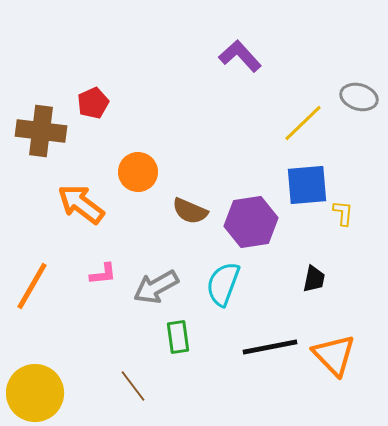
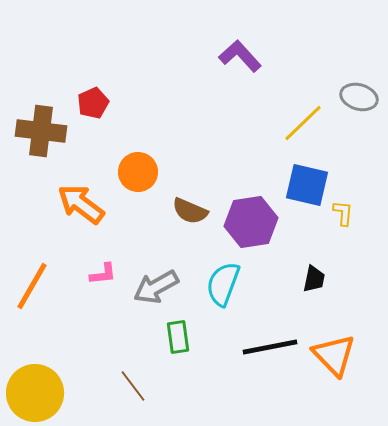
blue square: rotated 18 degrees clockwise
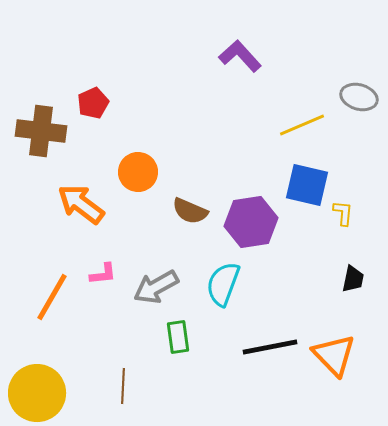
yellow line: moved 1 px left, 2 px down; rotated 21 degrees clockwise
black trapezoid: moved 39 px right
orange line: moved 20 px right, 11 px down
brown line: moved 10 px left; rotated 40 degrees clockwise
yellow circle: moved 2 px right
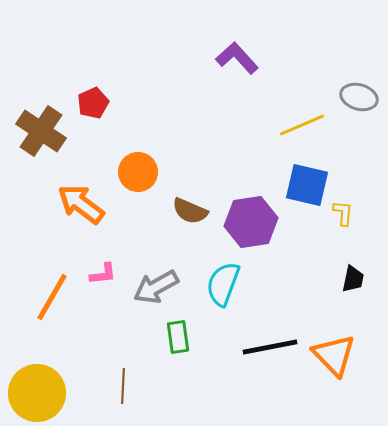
purple L-shape: moved 3 px left, 2 px down
brown cross: rotated 27 degrees clockwise
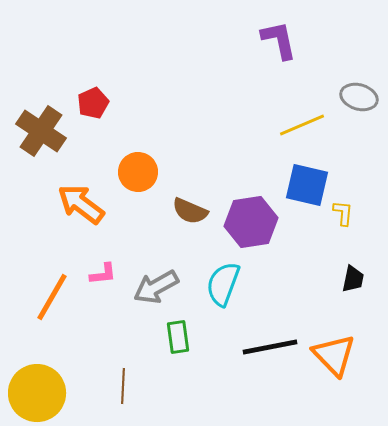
purple L-shape: moved 42 px right, 18 px up; rotated 30 degrees clockwise
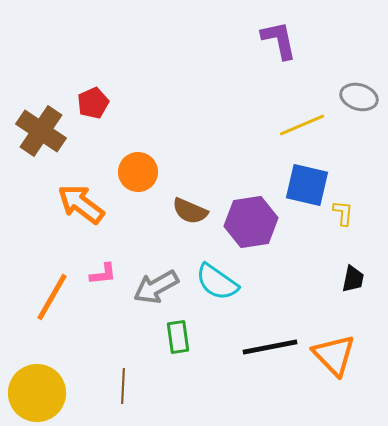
cyan semicircle: moved 6 px left, 2 px up; rotated 75 degrees counterclockwise
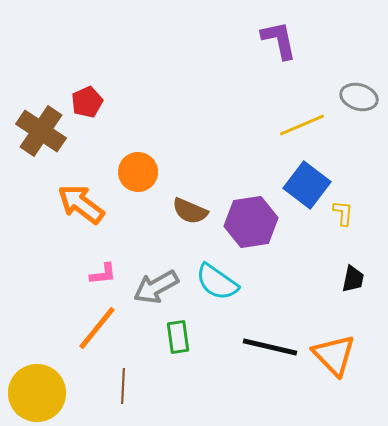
red pentagon: moved 6 px left, 1 px up
blue square: rotated 24 degrees clockwise
orange line: moved 45 px right, 31 px down; rotated 9 degrees clockwise
black line: rotated 24 degrees clockwise
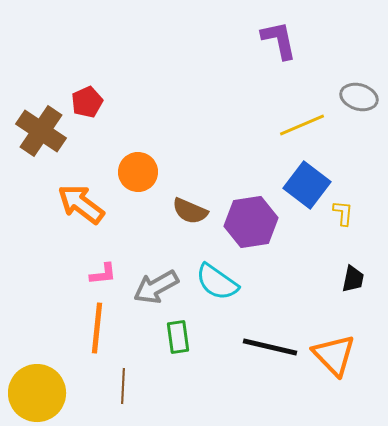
orange line: rotated 33 degrees counterclockwise
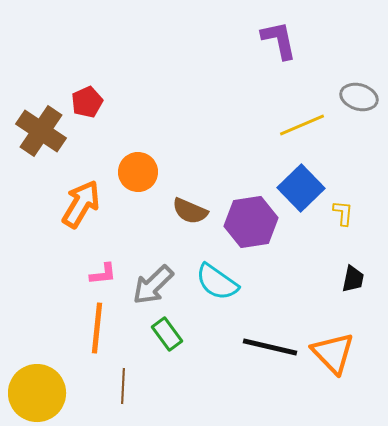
blue square: moved 6 px left, 3 px down; rotated 9 degrees clockwise
orange arrow: rotated 84 degrees clockwise
gray arrow: moved 3 px left, 2 px up; rotated 15 degrees counterclockwise
green rectangle: moved 11 px left, 3 px up; rotated 28 degrees counterclockwise
orange triangle: moved 1 px left, 2 px up
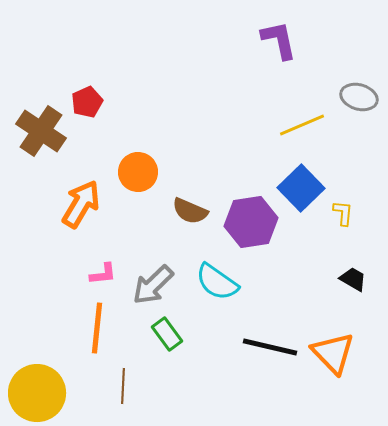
black trapezoid: rotated 72 degrees counterclockwise
